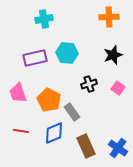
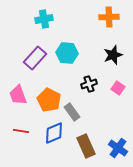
purple rectangle: rotated 35 degrees counterclockwise
pink trapezoid: moved 2 px down
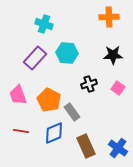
cyan cross: moved 5 px down; rotated 30 degrees clockwise
black star: rotated 18 degrees clockwise
